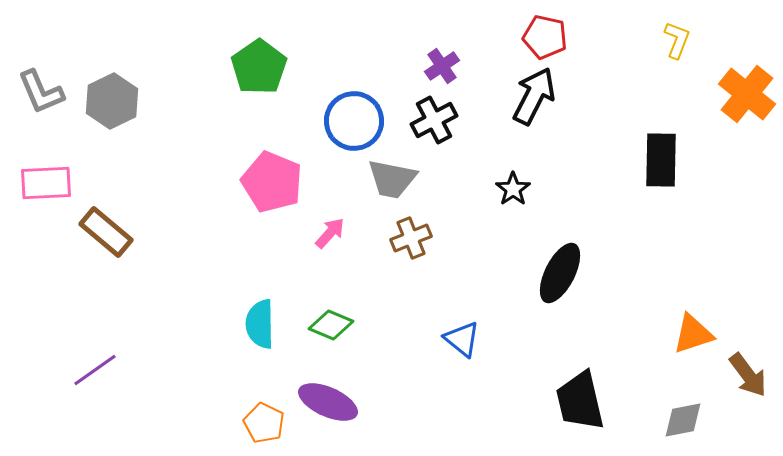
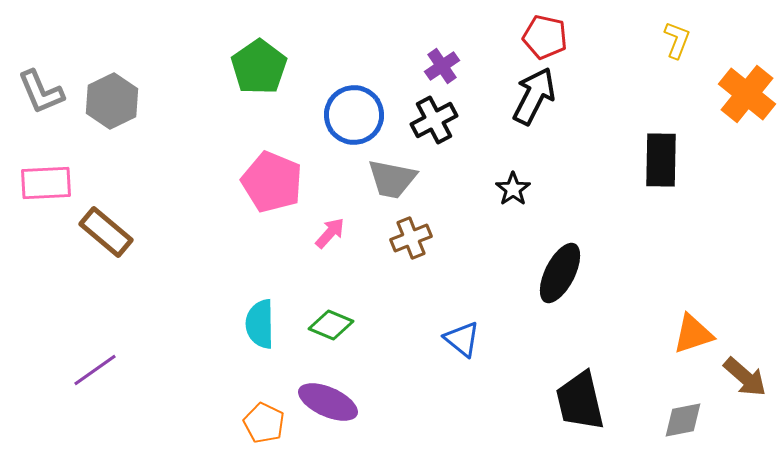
blue circle: moved 6 px up
brown arrow: moved 3 px left, 2 px down; rotated 12 degrees counterclockwise
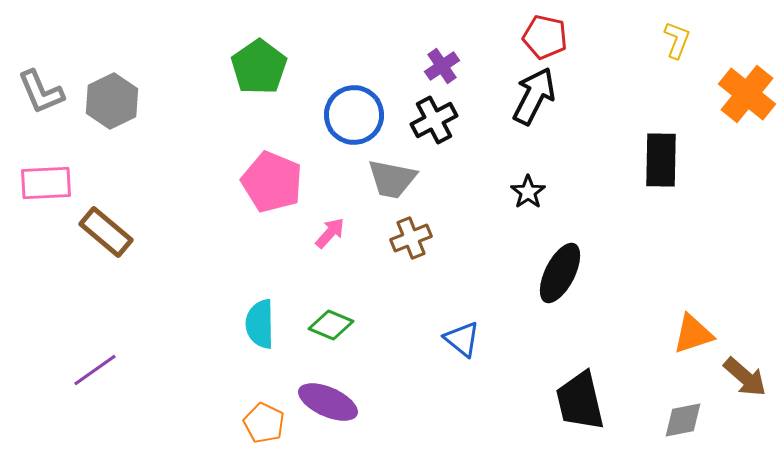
black star: moved 15 px right, 3 px down
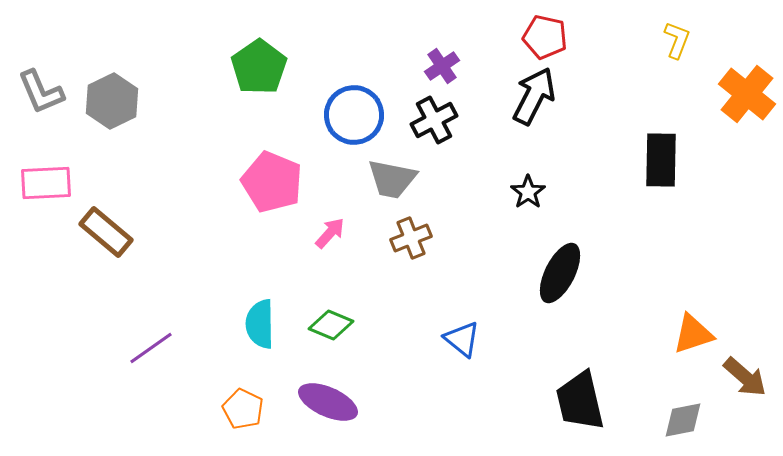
purple line: moved 56 px right, 22 px up
orange pentagon: moved 21 px left, 14 px up
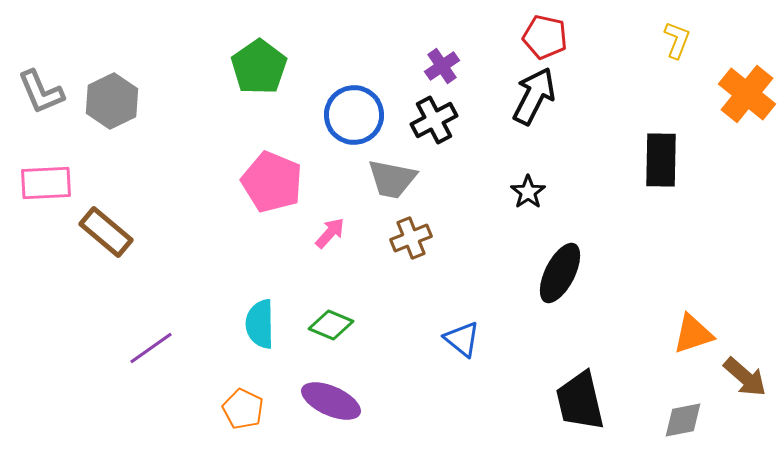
purple ellipse: moved 3 px right, 1 px up
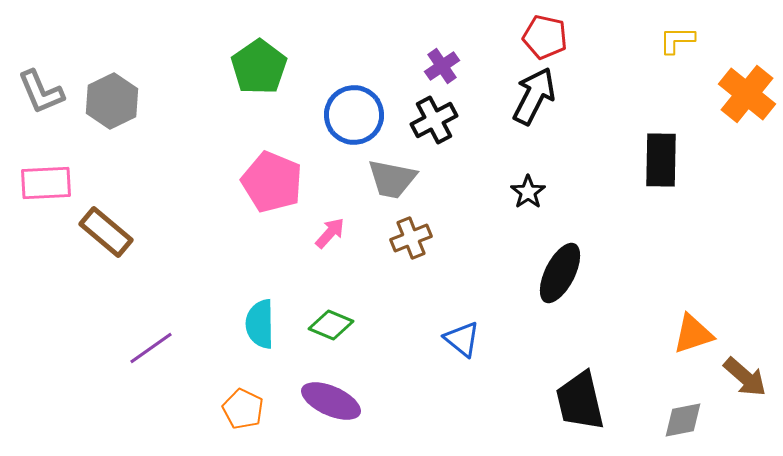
yellow L-shape: rotated 111 degrees counterclockwise
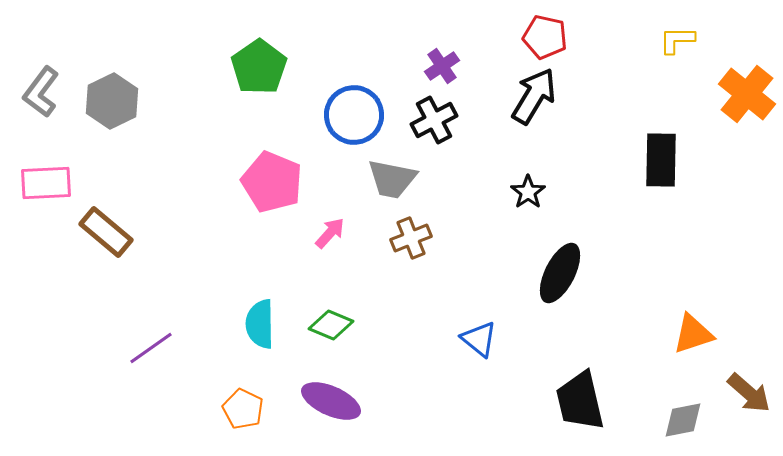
gray L-shape: rotated 60 degrees clockwise
black arrow: rotated 4 degrees clockwise
blue triangle: moved 17 px right
brown arrow: moved 4 px right, 16 px down
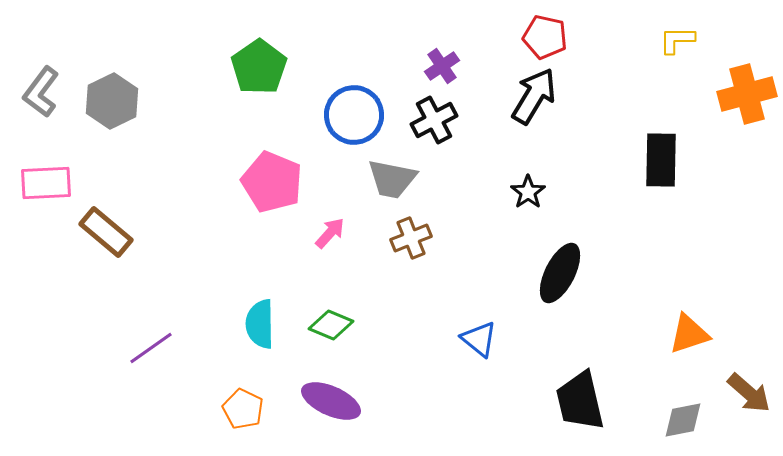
orange cross: rotated 36 degrees clockwise
orange triangle: moved 4 px left
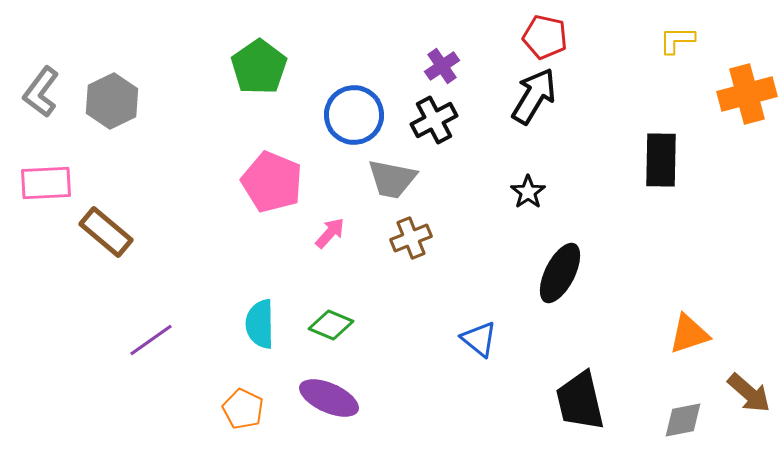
purple line: moved 8 px up
purple ellipse: moved 2 px left, 3 px up
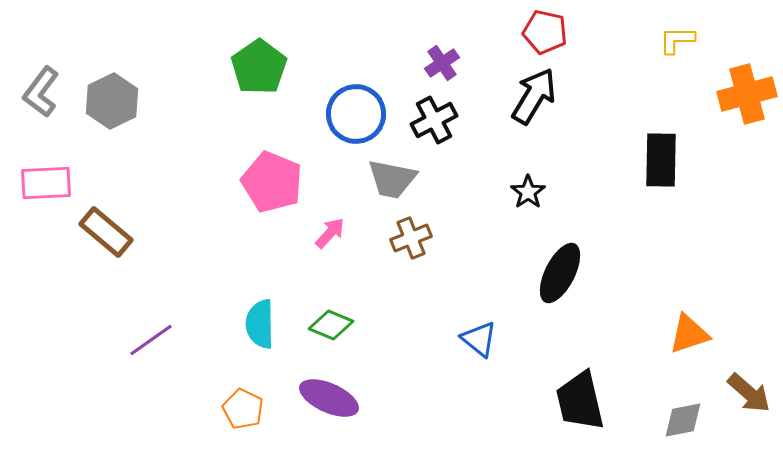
red pentagon: moved 5 px up
purple cross: moved 3 px up
blue circle: moved 2 px right, 1 px up
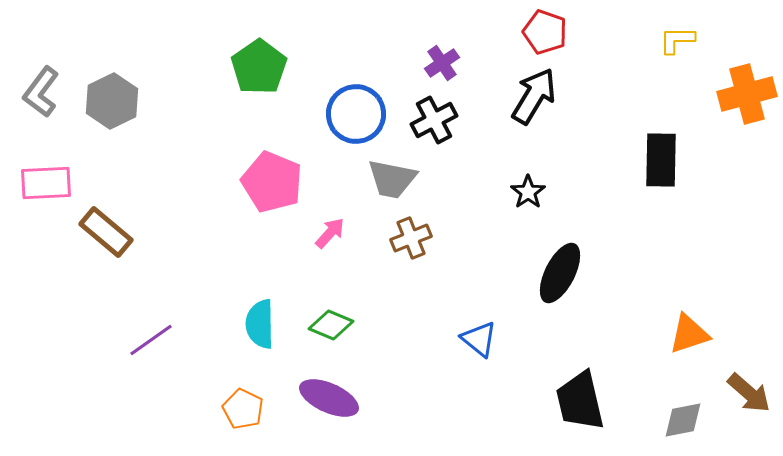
red pentagon: rotated 6 degrees clockwise
